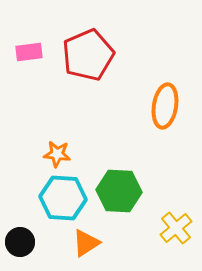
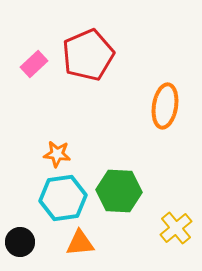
pink rectangle: moved 5 px right, 12 px down; rotated 36 degrees counterclockwise
cyan hexagon: rotated 12 degrees counterclockwise
orange triangle: moved 6 px left; rotated 28 degrees clockwise
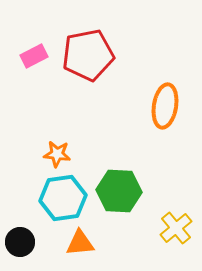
red pentagon: rotated 12 degrees clockwise
pink rectangle: moved 8 px up; rotated 16 degrees clockwise
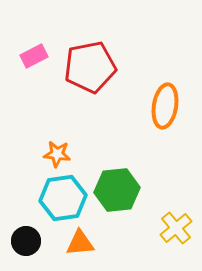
red pentagon: moved 2 px right, 12 px down
green hexagon: moved 2 px left, 1 px up; rotated 9 degrees counterclockwise
black circle: moved 6 px right, 1 px up
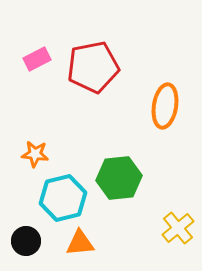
pink rectangle: moved 3 px right, 3 px down
red pentagon: moved 3 px right
orange star: moved 22 px left
green hexagon: moved 2 px right, 12 px up
cyan hexagon: rotated 6 degrees counterclockwise
yellow cross: moved 2 px right
